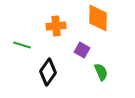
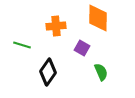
purple square: moved 2 px up
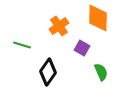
orange cross: moved 3 px right; rotated 30 degrees counterclockwise
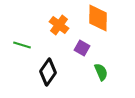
orange cross: moved 1 px up; rotated 18 degrees counterclockwise
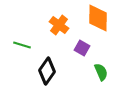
black diamond: moved 1 px left, 1 px up
